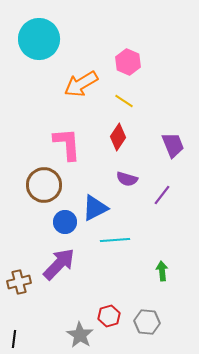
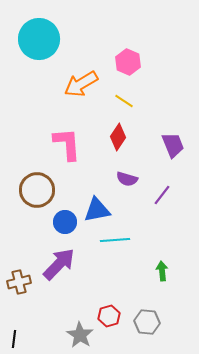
brown circle: moved 7 px left, 5 px down
blue triangle: moved 2 px right, 2 px down; rotated 16 degrees clockwise
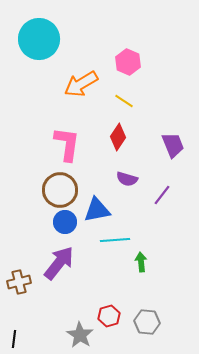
pink L-shape: rotated 12 degrees clockwise
brown circle: moved 23 px right
purple arrow: moved 1 px up; rotated 6 degrees counterclockwise
green arrow: moved 21 px left, 9 px up
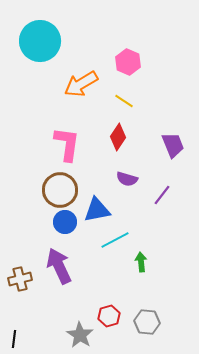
cyan circle: moved 1 px right, 2 px down
cyan line: rotated 24 degrees counterclockwise
purple arrow: moved 3 px down; rotated 63 degrees counterclockwise
brown cross: moved 1 px right, 3 px up
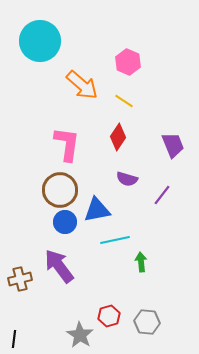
orange arrow: moved 1 px right, 1 px down; rotated 108 degrees counterclockwise
cyan line: rotated 16 degrees clockwise
purple arrow: rotated 12 degrees counterclockwise
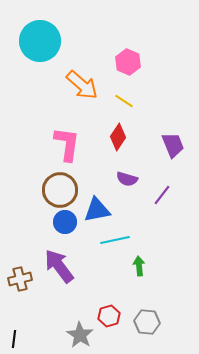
green arrow: moved 2 px left, 4 px down
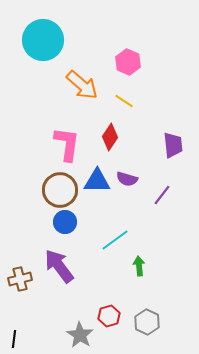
cyan circle: moved 3 px right, 1 px up
red diamond: moved 8 px left
purple trapezoid: rotated 16 degrees clockwise
blue triangle: moved 29 px up; rotated 12 degrees clockwise
cyan line: rotated 24 degrees counterclockwise
gray hexagon: rotated 20 degrees clockwise
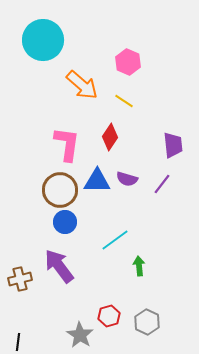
purple line: moved 11 px up
black line: moved 4 px right, 3 px down
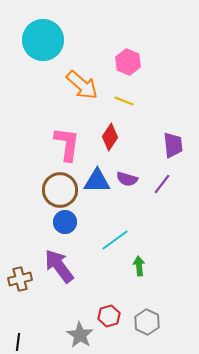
yellow line: rotated 12 degrees counterclockwise
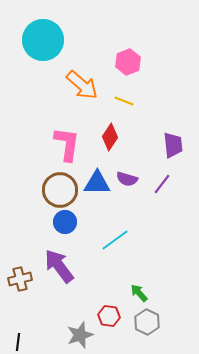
pink hexagon: rotated 15 degrees clockwise
blue triangle: moved 2 px down
green arrow: moved 27 px down; rotated 36 degrees counterclockwise
red hexagon: rotated 25 degrees clockwise
gray star: rotated 20 degrees clockwise
